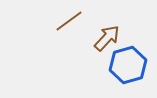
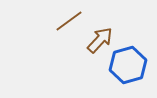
brown arrow: moved 7 px left, 2 px down
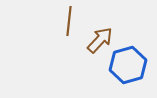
brown line: rotated 48 degrees counterclockwise
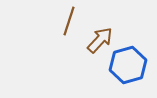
brown line: rotated 12 degrees clockwise
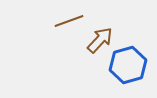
brown line: rotated 52 degrees clockwise
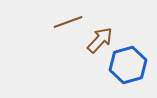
brown line: moved 1 px left, 1 px down
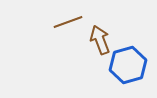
brown arrow: rotated 64 degrees counterclockwise
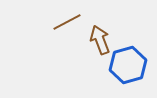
brown line: moved 1 px left; rotated 8 degrees counterclockwise
